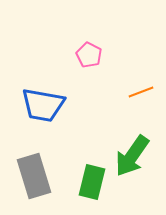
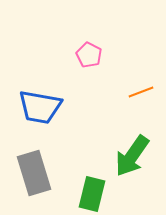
blue trapezoid: moved 3 px left, 2 px down
gray rectangle: moved 3 px up
green rectangle: moved 12 px down
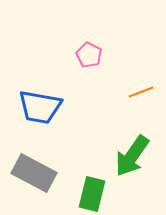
gray rectangle: rotated 45 degrees counterclockwise
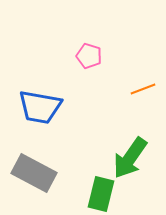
pink pentagon: moved 1 px down; rotated 10 degrees counterclockwise
orange line: moved 2 px right, 3 px up
green arrow: moved 2 px left, 2 px down
green rectangle: moved 9 px right
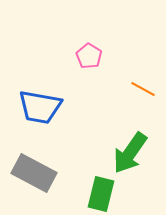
pink pentagon: rotated 15 degrees clockwise
orange line: rotated 50 degrees clockwise
green arrow: moved 5 px up
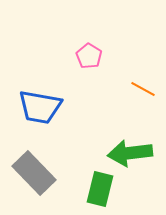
green arrow: rotated 48 degrees clockwise
gray rectangle: rotated 18 degrees clockwise
green rectangle: moved 1 px left, 5 px up
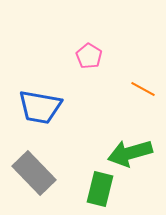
green arrow: rotated 9 degrees counterclockwise
